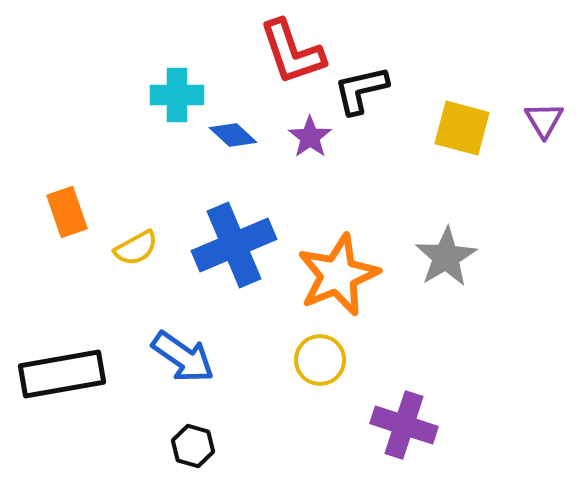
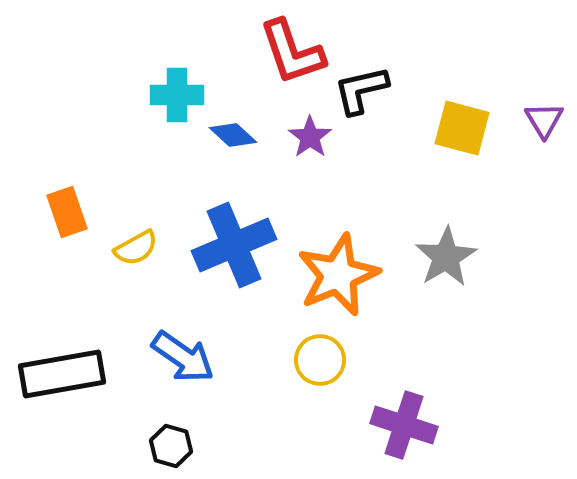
black hexagon: moved 22 px left
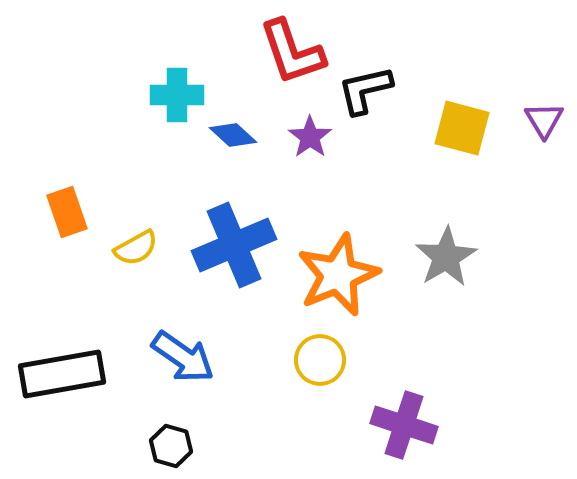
black L-shape: moved 4 px right
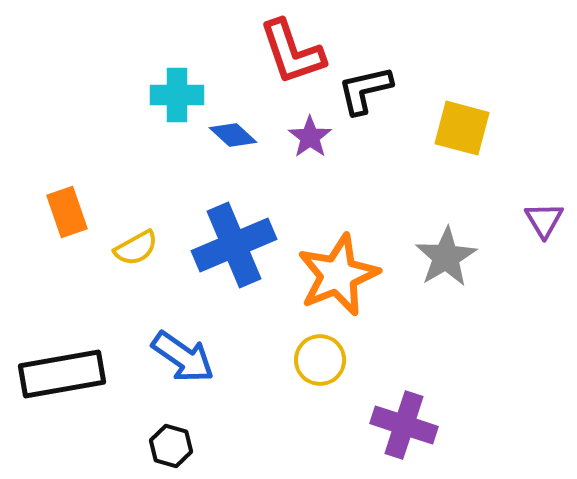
purple triangle: moved 100 px down
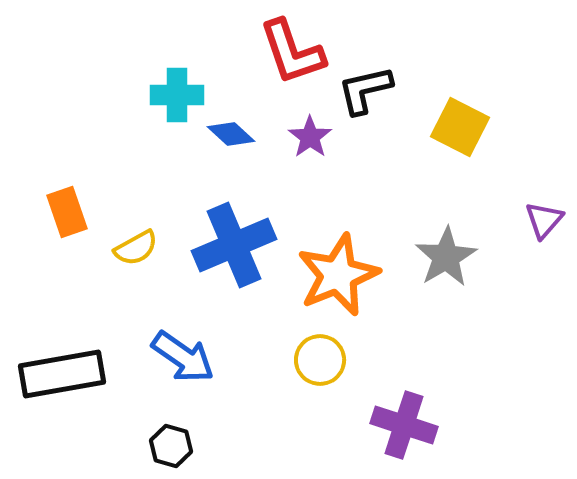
yellow square: moved 2 px left, 1 px up; rotated 12 degrees clockwise
blue diamond: moved 2 px left, 1 px up
purple triangle: rotated 12 degrees clockwise
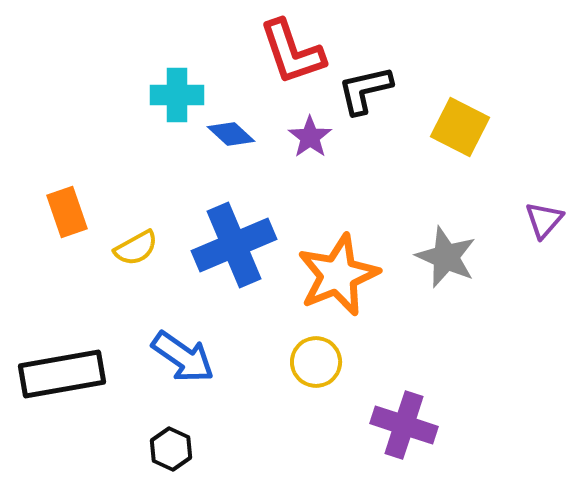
gray star: rotated 18 degrees counterclockwise
yellow circle: moved 4 px left, 2 px down
black hexagon: moved 3 px down; rotated 9 degrees clockwise
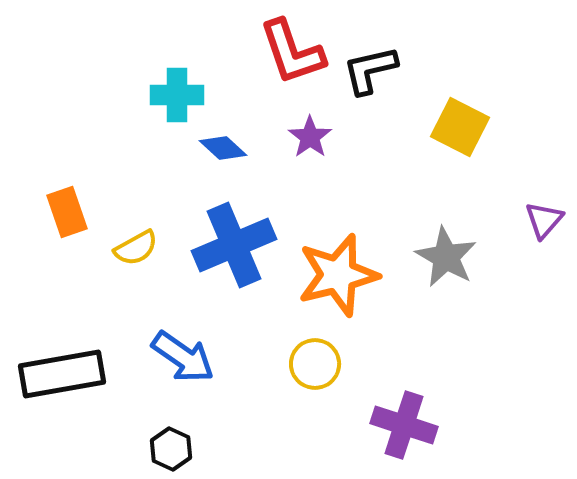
black L-shape: moved 5 px right, 20 px up
blue diamond: moved 8 px left, 14 px down
gray star: rotated 6 degrees clockwise
orange star: rotated 8 degrees clockwise
yellow circle: moved 1 px left, 2 px down
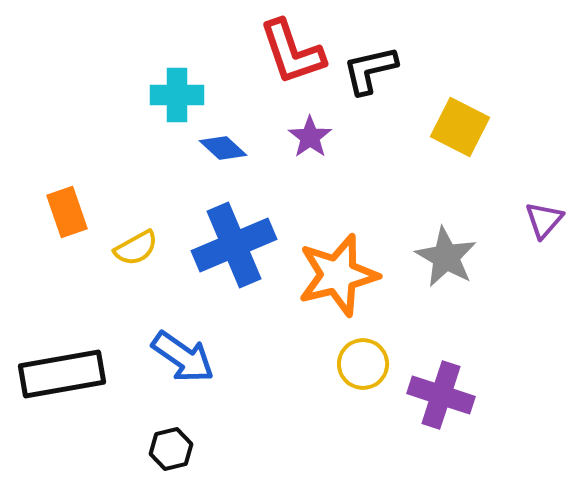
yellow circle: moved 48 px right
purple cross: moved 37 px right, 30 px up
black hexagon: rotated 21 degrees clockwise
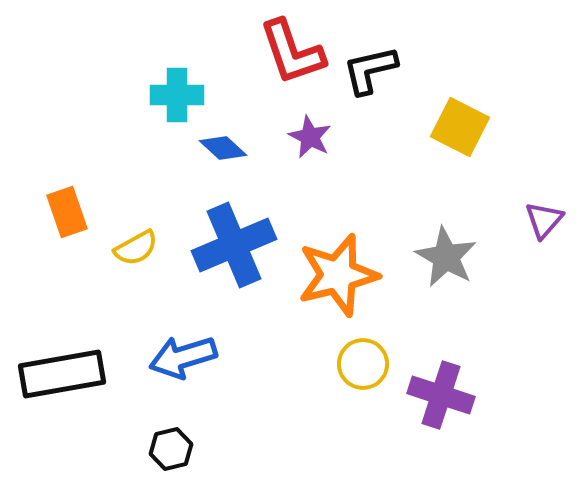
purple star: rotated 9 degrees counterclockwise
blue arrow: rotated 128 degrees clockwise
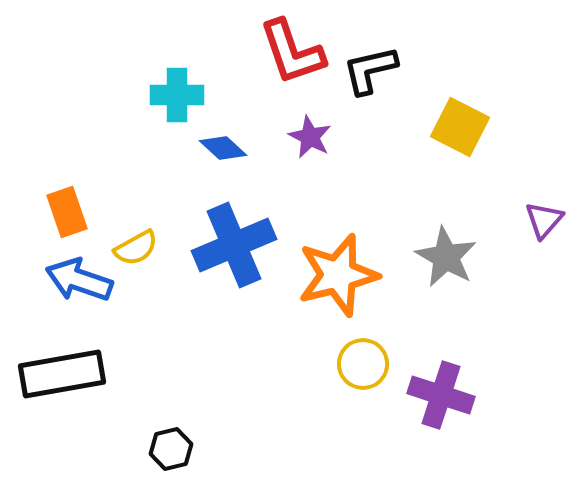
blue arrow: moved 104 px left, 77 px up; rotated 36 degrees clockwise
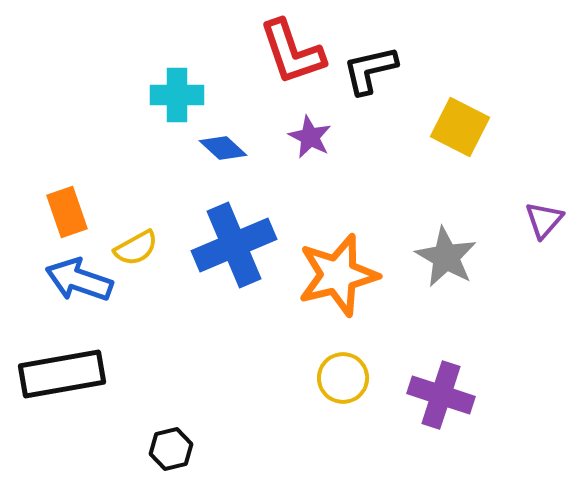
yellow circle: moved 20 px left, 14 px down
